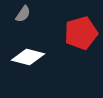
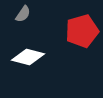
red pentagon: moved 1 px right, 2 px up
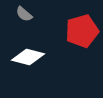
gray semicircle: moved 1 px right; rotated 96 degrees clockwise
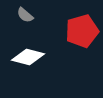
gray semicircle: moved 1 px right, 1 px down
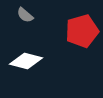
white diamond: moved 2 px left, 4 px down
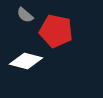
red pentagon: moved 26 px left; rotated 28 degrees clockwise
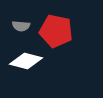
gray semicircle: moved 4 px left, 11 px down; rotated 36 degrees counterclockwise
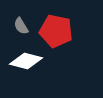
gray semicircle: rotated 54 degrees clockwise
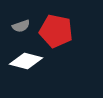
gray semicircle: rotated 78 degrees counterclockwise
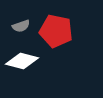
white diamond: moved 4 px left
